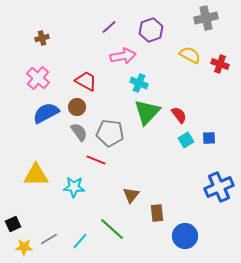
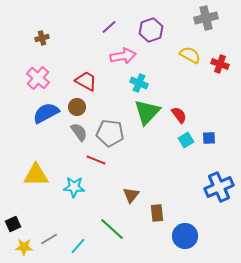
cyan line: moved 2 px left, 5 px down
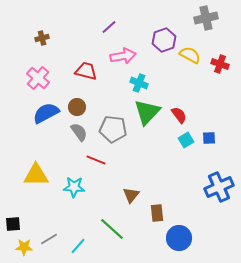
purple hexagon: moved 13 px right, 10 px down
red trapezoid: moved 10 px up; rotated 15 degrees counterclockwise
gray pentagon: moved 3 px right, 4 px up
black square: rotated 21 degrees clockwise
blue circle: moved 6 px left, 2 px down
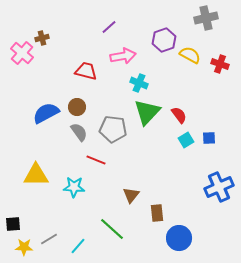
pink cross: moved 16 px left, 25 px up
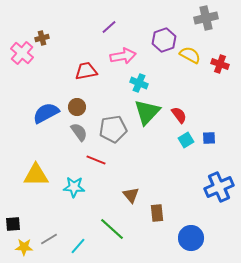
red trapezoid: rotated 25 degrees counterclockwise
gray pentagon: rotated 16 degrees counterclockwise
brown triangle: rotated 18 degrees counterclockwise
blue circle: moved 12 px right
